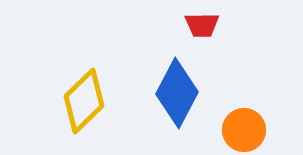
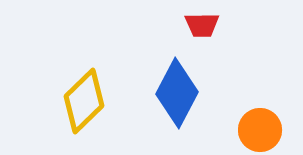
orange circle: moved 16 px right
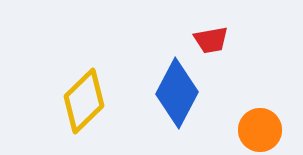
red trapezoid: moved 9 px right, 15 px down; rotated 9 degrees counterclockwise
